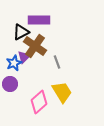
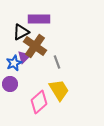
purple rectangle: moved 1 px up
yellow trapezoid: moved 3 px left, 2 px up
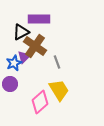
pink diamond: moved 1 px right
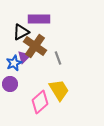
gray line: moved 1 px right, 4 px up
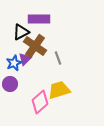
purple triangle: moved 1 px right, 2 px down
yellow trapezoid: rotated 75 degrees counterclockwise
